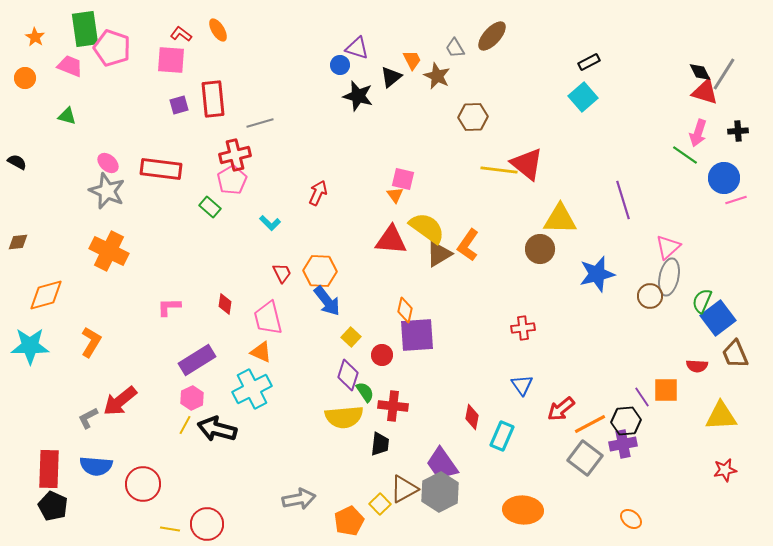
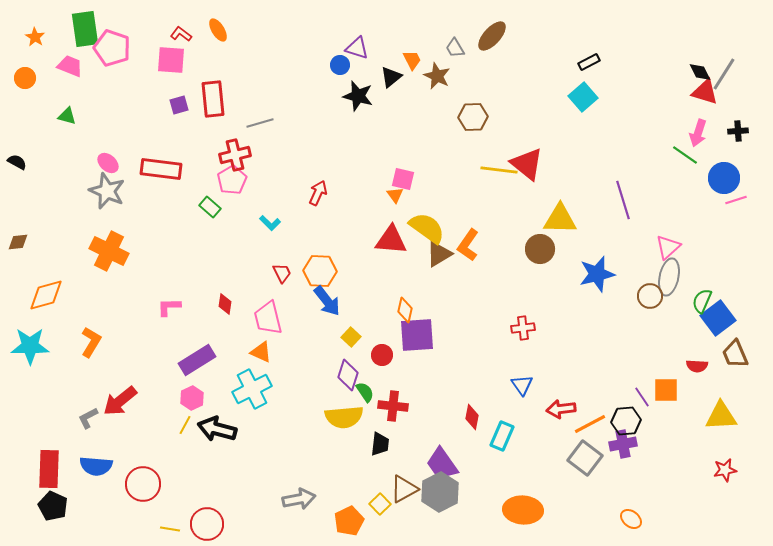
red arrow at (561, 409): rotated 32 degrees clockwise
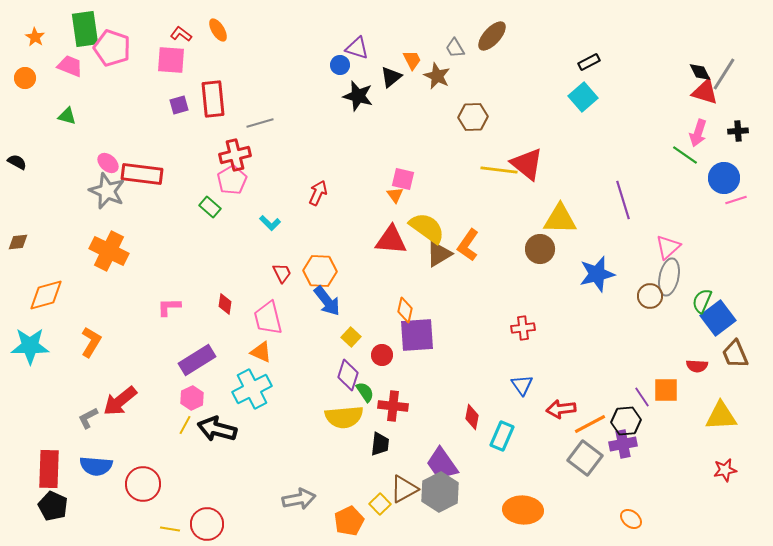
red rectangle at (161, 169): moved 19 px left, 5 px down
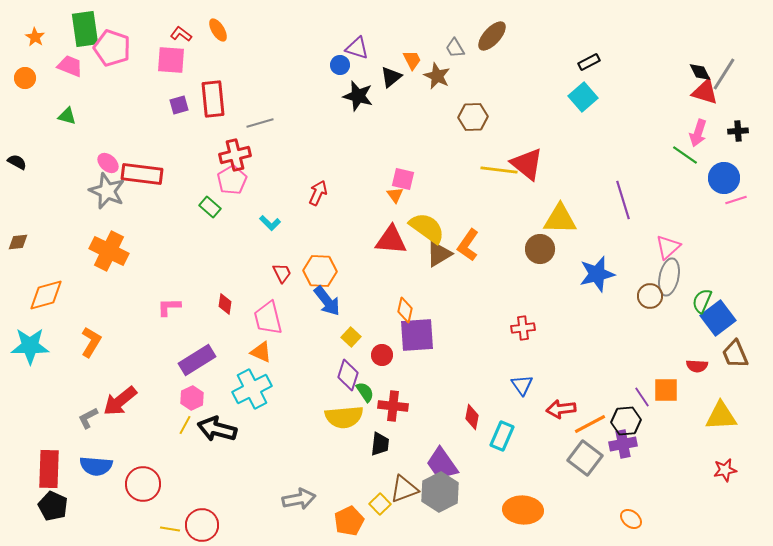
brown triangle at (404, 489): rotated 8 degrees clockwise
red circle at (207, 524): moved 5 px left, 1 px down
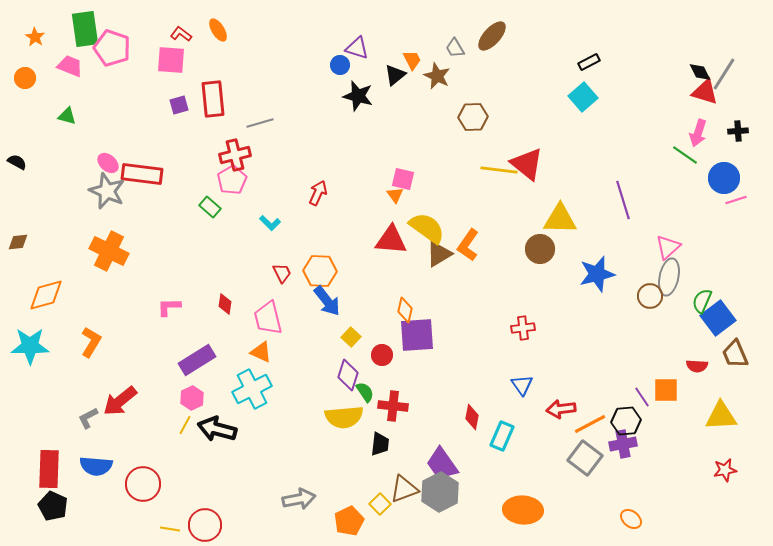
black triangle at (391, 77): moved 4 px right, 2 px up
red circle at (202, 525): moved 3 px right
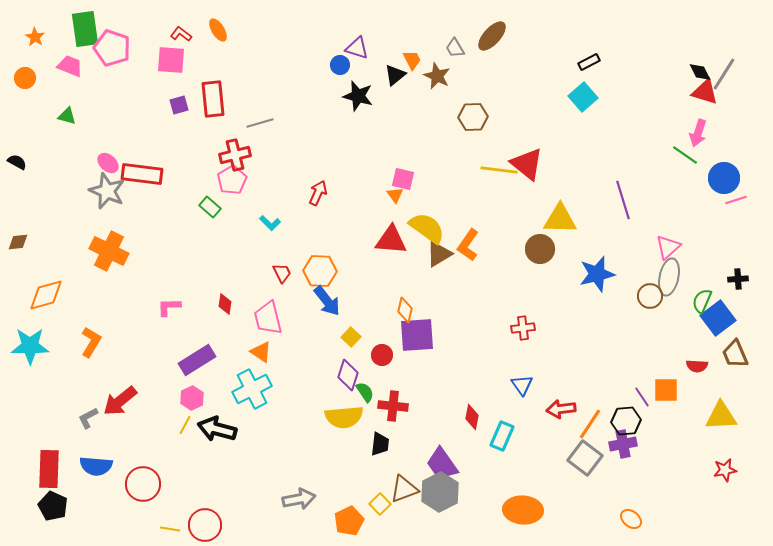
black cross at (738, 131): moved 148 px down
orange triangle at (261, 352): rotated 10 degrees clockwise
orange line at (590, 424): rotated 28 degrees counterclockwise
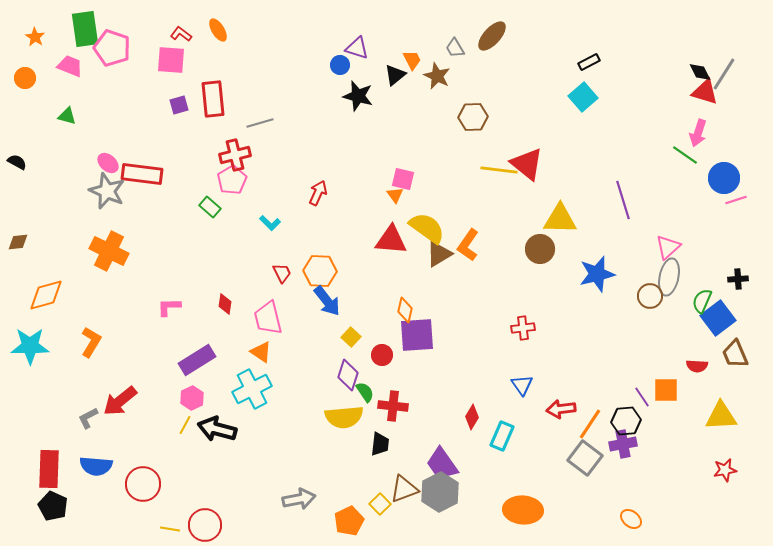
red diamond at (472, 417): rotated 20 degrees clockwise
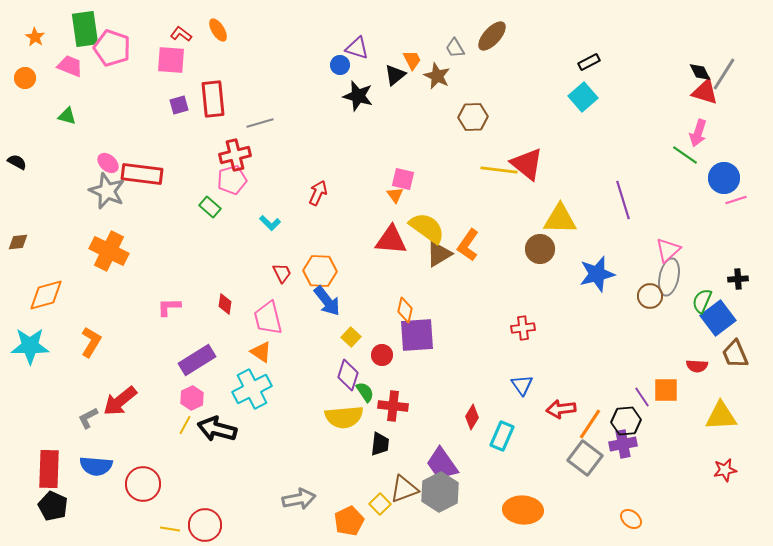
pink pentagon at (232, 180): rotated 16 degrees clockwise
pink triangle at (668, 247): moved 3 px down
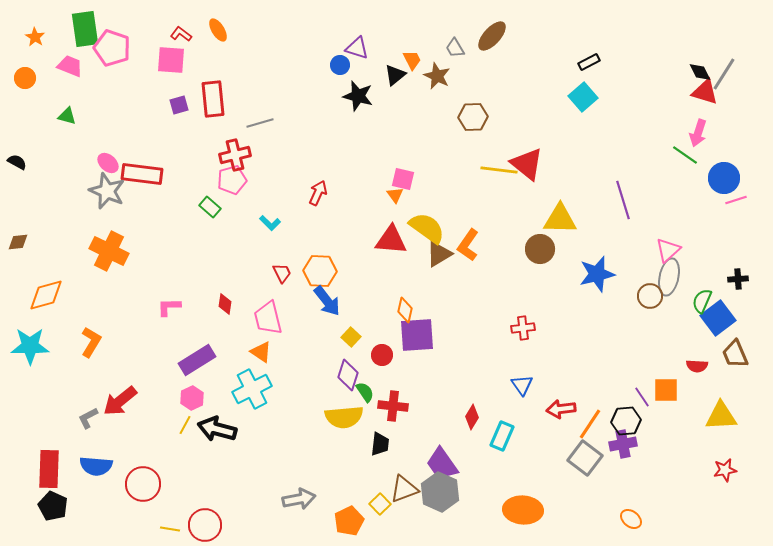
gray hexagon at (440, 492): rotated 9 degrees counterclockwise
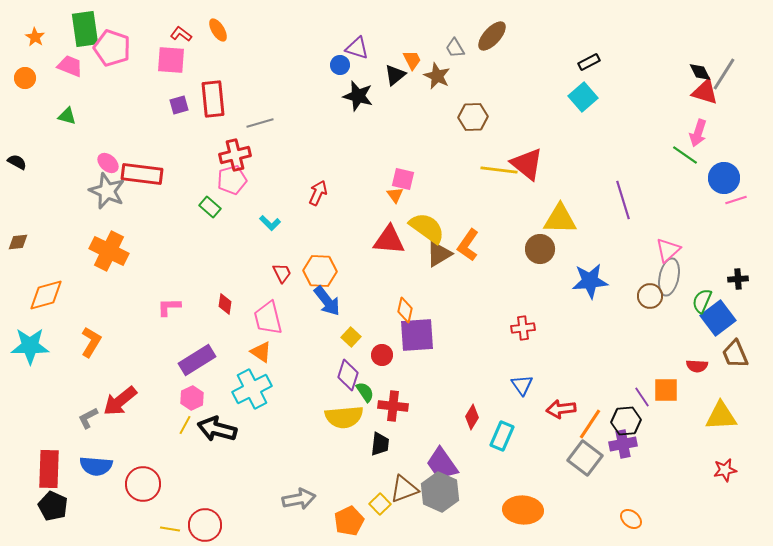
red triangle at (391, 240): moved 2 px left
blue star at (597, 274): moved 7 px left, 7 px down; rotated 9 degrees clockwise
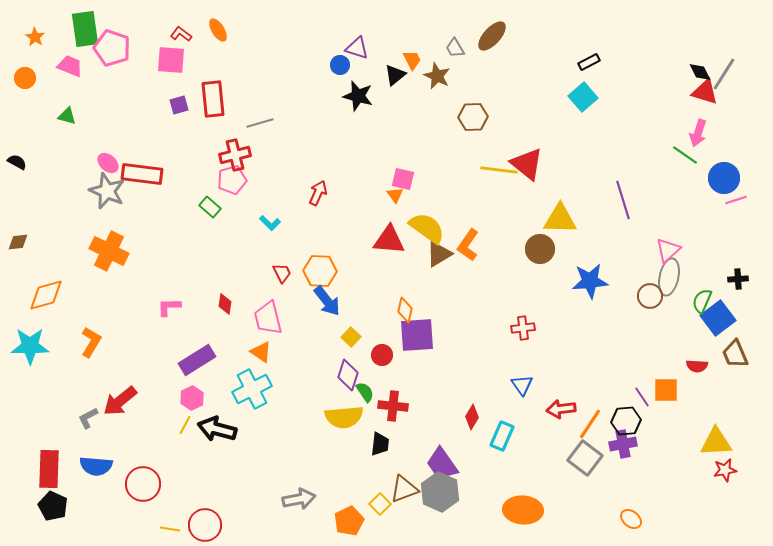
yellow triangle at (721, 416): moved 5 px left, 26 px down
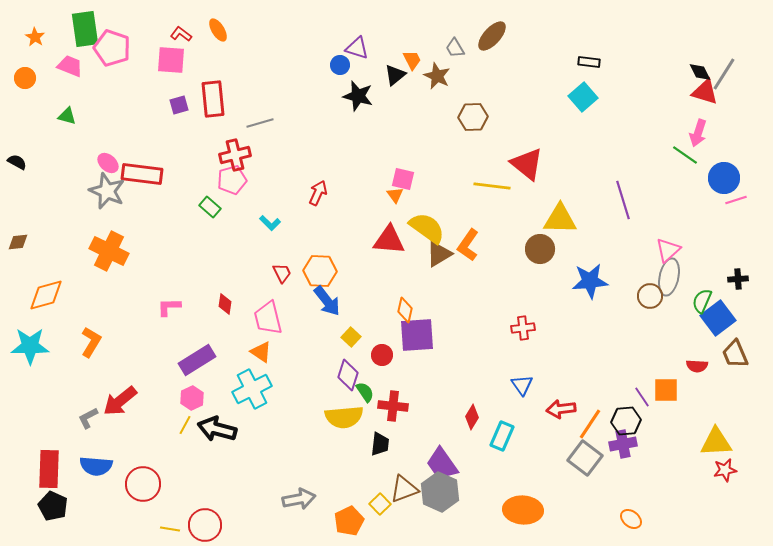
black rectangle at (589, 62): rotated 35 degrees clockwise
yellow line at (499, 170): moved 7 px left, 16 px down
